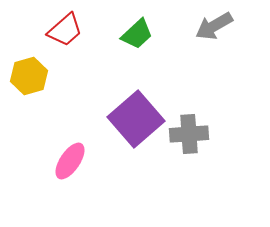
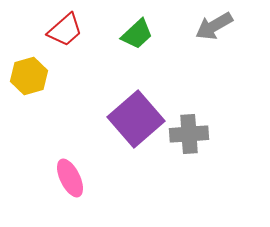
pink ellipse: moved 17 px down; rotated 60 degrees counterclockwise
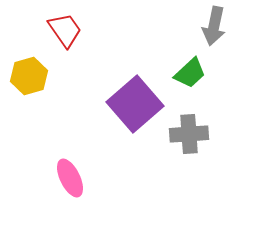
gray arrow: rotated 48 degrees counterclockwise
red trapezoid: rotated 84 degrees counterclockwise
green trapezoid: moved 53 px right, 39 px down
purple square: moved 1 px left, 15 px up
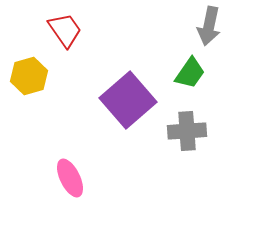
gray arrow: moved 5 px left
green trapezoid: rotated 12 degrees counterclockwise
purple square: moved 7 px left, 4 px up
gray cross: moved 2 px left, 3 px up
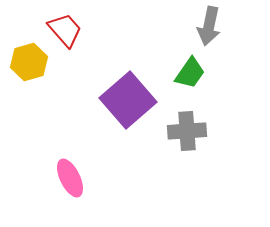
red trapezoid: rotated 6 degrees counterclockwise
yellow hexagon: moved 14 px up
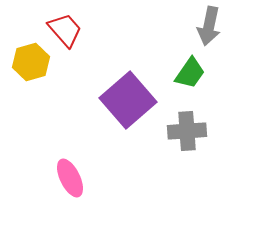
yellow hexagon: moved 2 px right
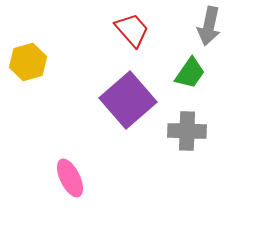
red trapezoid: moved 67 px right
yellow hexagon: moved 3 px left
gray cross: rotated 6 degrees clockwise
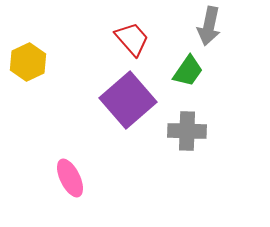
red trapezoid: moved 9 px down
yellow hexagon: rotated 9 degrees counterclockwise
green trapezoid: moved 2 px left, 2 px up
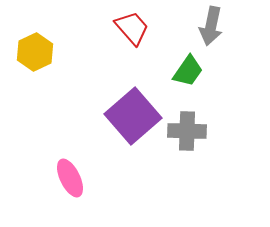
gray arrow: moved 2 px right
red trapezoid: moved 11 px up
yellow hexagon: moved 7 px right, 10 px up
purple square: moved 5 px right, 16 px down
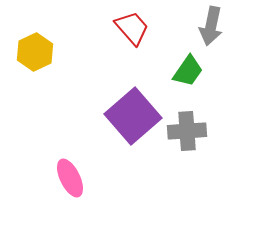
gray cross: rotated 6 degrees counterclockwise
